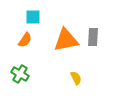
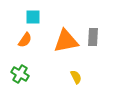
orange triangle: moved 1 px down
yellow semicircle: moved 1 px up
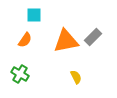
cyan square: moved 1 px right, 2 px up
gray rectangle: rotated 42 degrees clockwise
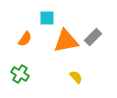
cyan square: moved 13 px right, 3 px down
orange semicircle: moved 1 px up
yellow semicircle: rotated 16 degrees counterclockwise
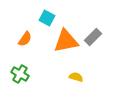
cyan square: rotated 28 degrees clockwise
yellow semicircle: rotated 32 degrees counterclockwise
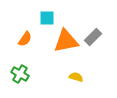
cyan square: rotated 28 degrees counterclockwise
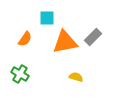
orange triangle: moved 1 px left, 1 px down
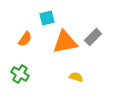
cyan square: rotated 14 degrees counterclockwise
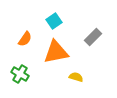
cyan square: moved 7 px right, 3 px down; rotated 21 degrees counterclockwise
orange triangle: moved 9 px left, 10 px down
